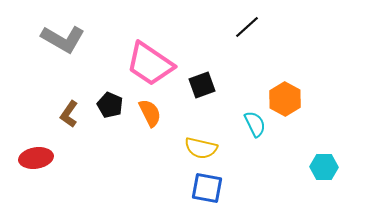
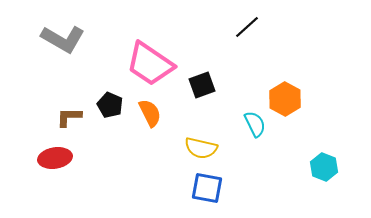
brown L-shape: moved 3 px down; rotated 56 degrees clockwise
red ellipse: moved 19 px right
cyan hexagon: rotated 20 degrees clockwise
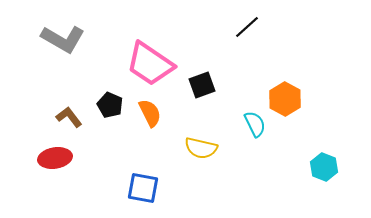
brown L-shape: rotated 52 degrees clockwise
blue square: moved 64 px left
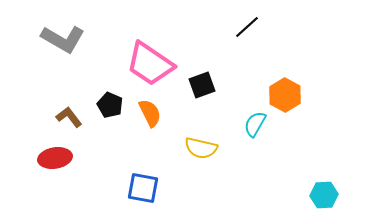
orange hexagon: moved 4 px up
cyan semicircle: rotated 124 degrees counterclockwise
cyan hexagon: moved 28 px down; rotated 24 degrees counterclockwise
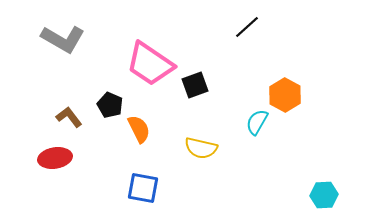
black square: moved 7 px left
orange semicircle: moved 11 px left, 16 px down
cyan semicircle: moved 2 px right, 2 px up
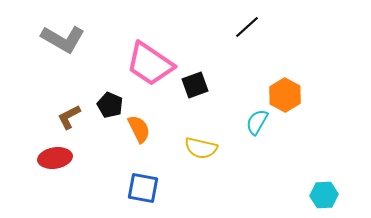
brown L-shape: rotated 80 degrees counterclockwise
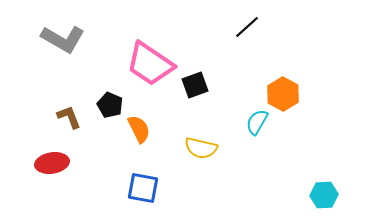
orange hexagon: moved 2 px left, 1 px up
brown L-shape: rotated 96 degrees clockwise
red ellipse: moved 3 px left, 5 px down
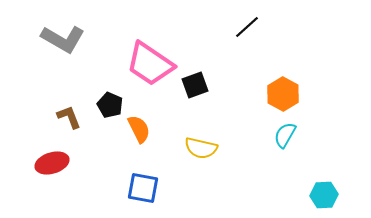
cyan semicircle: moved 28 px right, 13 px down
red ellipse: rotated 8 degrees counterclockwise
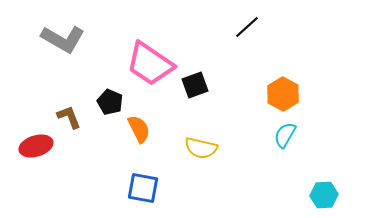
black pentagon: moved 3 px up
red ellipse: moved 16 px left, 17 px up
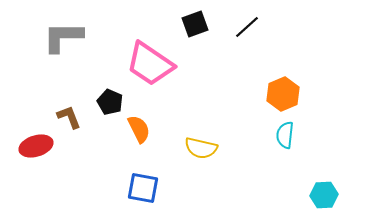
gray L-shape: moved 2 px up; rotated 150 degrees clockwise
black square: moved 61 px up
orange hexagon: rotated 8 degrees clockwise
cyan semicircle: rotated 24 degrees counterclockwise
